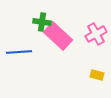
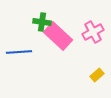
pink cross: moved 3 px left, 2 px up
yellow rectangle: rotated 56 degrees counterclockwise
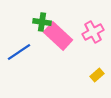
blue line: rotated 30 degrees counterclockwise
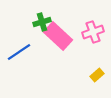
green cross: rotated 24 degrees counterclockwise
pink cross: rotated 10 degrees clockwise
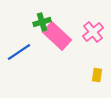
pink cross: rotated 20 degrees counterclockwise
pink rectangle: moved 1 px left
yellow rectangle: rotated 40 degrees counterclockwise
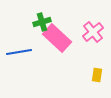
pink rectangle: moved 2 px down
blue line: rotated 25 degrees clockwise
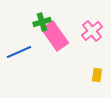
pink cross: moved 1 px left, 1 px up
pink rectangle: moved 2 px left, 2 px up; rotated 12 degrees clockwise
blue line: rotated 15 degrees counterclockwise
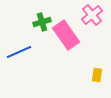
pink cross: moved 16 px up
pink rectangle: moved 11 px right, 1 px up
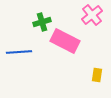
pink rectangle: moved 1 px left, 6 px down; rotated 28 degrees counterclockwise
blue line: rotated 20 degrees clockwise
